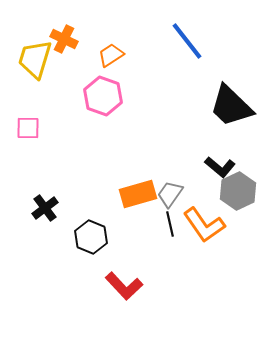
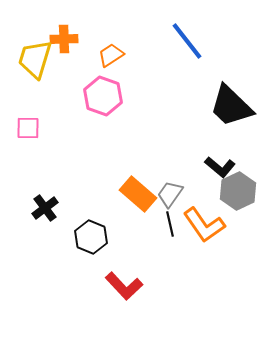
orange cross: rotated 28 degrees counterclockwise
orange rectangle: rotated 57 degrees clockwise
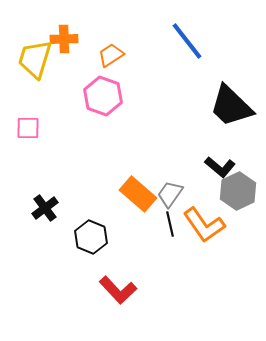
red L-shape: moved 6 px left, 4 px down
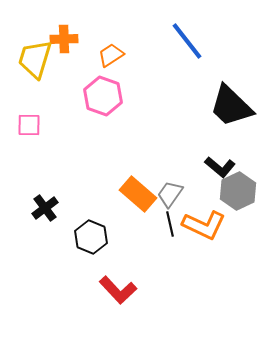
pink square: moved 1 px right, 3 px up
orange L-shape: rotated 30 degrees counterclockwise
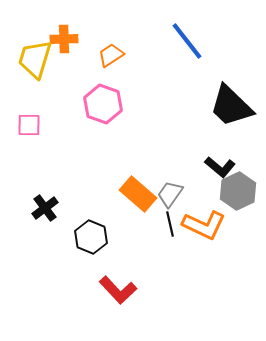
pink hexagon: moved 8 px down
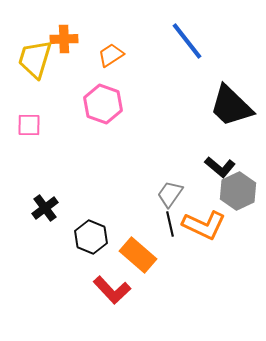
orange rectangle: moved 61 px down
red L-shape: moved 6 px left
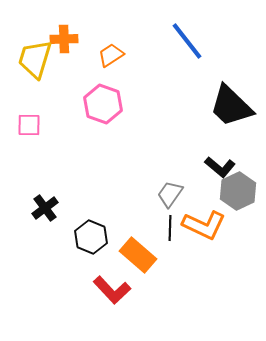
black line: moved 4 px down; rotated 15 degrees clockwise
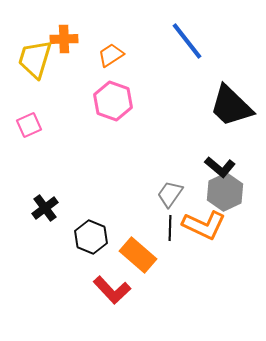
pink hexagon: moved 10 px right, 3 px up
pink square: rotated 25 degrees counterclockwise
gray hexagon: moved 13 px left, 1 px down
